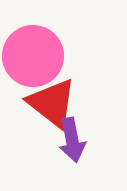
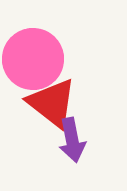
pink circle: moved 3 px down
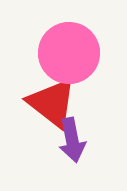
pink circle: moved 36 px right, 6 px up
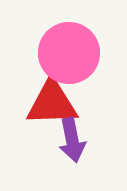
red triangle: rotated 40 degrees counterclockwise
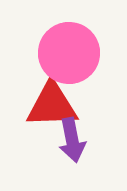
red triangle: moved 2 px down
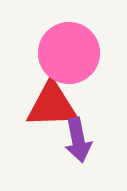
purple arrow: moved 6 px right
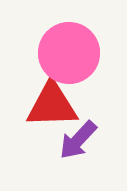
purple arrow: rotated 54 degrees clockwise
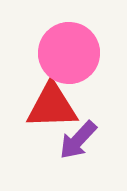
red triangle: moved 1 px down
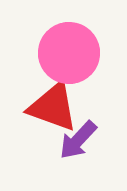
red triangle: moved 1 px right, 1 px down; rotated 22 degrees clockwise
